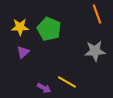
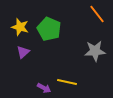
orange line: rotated 18 degrees counterclockwise
yellow star: rotated 18 degrees clockwise
yellow line: rotated 18 degrees counterclockwise
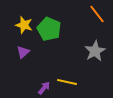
yellow star: moved 4 px right, 2 px up
gray star: rotated 25 degrees counterclockwise
purple arrow: rotated 80 degrees counterclockwise
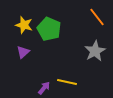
orange line: moved 3 px down
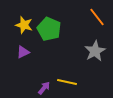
purple triangle: rotated 16 degrees clockwise
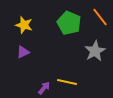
orange line: moved 3 px right
green pentagon: moved 20 px right, 6 px up
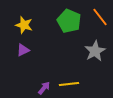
green pentagon: moved 2 px up
purple triangle: moved 2 px up
yellow line: moved 2 px right, 2 px down; rotated 18 degrees counterclockwise
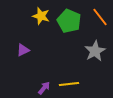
yellow star: moved 17 px right, 9 px up
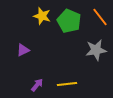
yellow star: moved 1 px right
gray star: moved 1 px right, 1 px up; rotated 20 degrees clockwise
yellow line: moved 2 px left
purple arrow: moved 7 px left, 3 px up
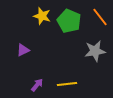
gray star: moved 1 px left, 1 px down
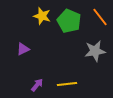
purple triangle: moved 1 px up
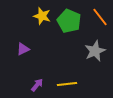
gray star: rotated 15 degrees counterclockwise
